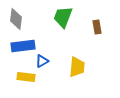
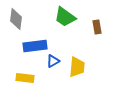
green trapezoid: moved 2 px right; rotated 75 degrees counterclockwise
blue rectangle: moved 12 px right
blue triangle: moved 11 px right
yellow rectangle: moved 1 px left, 1 px down
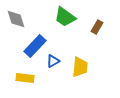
gray diamond: rotated 25 degrees counterclockwise
brown rectangle: rotated 40 degrees clockwise
blue rectangle: rotated 40 degrees counterclockwise
yellow trapezoid: moved 3 px right
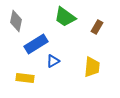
gray diamond: moved 2 px down; rotated 30 degrees clockwise
blue rectangle: moved 1 px right, 2 px up; rotated 15 degrees clockwise
yellow trapezoid: moved 12 px right
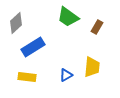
green trapezoid: moved 3 px right
gray diamond: moved 2 px down; rotated 35 degrees clockwise
blue rectangle: moved 3 px left, 3 px down
blue triangle: moved 13 px right, 14 px down
yellow rectangle: moved 2 px right, 1 px up
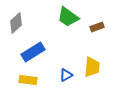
brown rectangle: rotated 40 degrees clockwise
blue rectangle: moved 5 px down
yellow rectangle: moved 1 px right, 3 px down
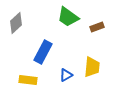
blue rectangle: moved 10 px right; rotated 30 degrees counterclockwise
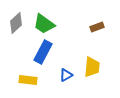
green trapezoid: moved 24 px left, 7 px down
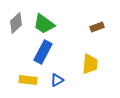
yellow trapezoid: moved 2 px left, 3 px up
blue triangle: moved 9 px left, 5 px down
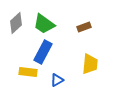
brown rectangle: moved 13 px left
yellow rectangle: moved 8 px up
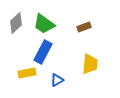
yellow rectangle: moved 1 px left, 1 px down; rotated 18 degrees counterclockwise
